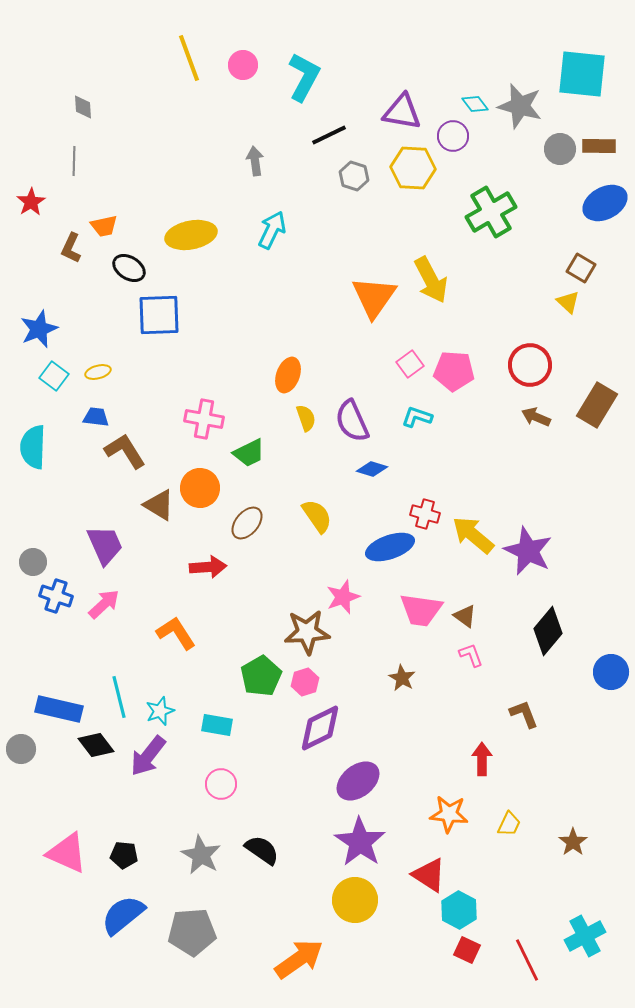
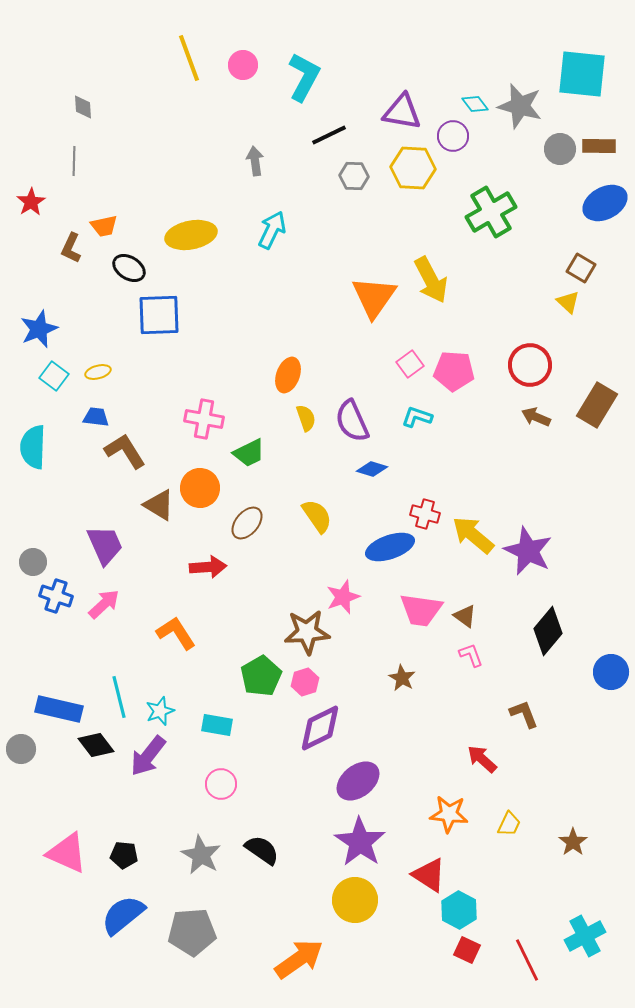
gray hexagon at (354, 176): rotated 16 degrees counterclockwise
red arrow at (482, 759): rotated 48 degrees counterclockwise
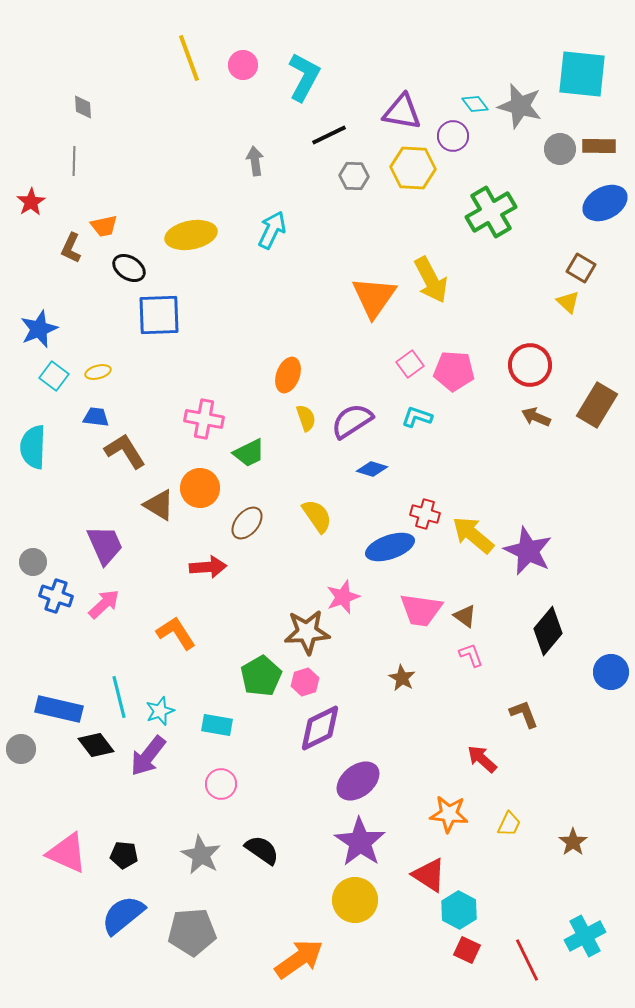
purple semicircle at (352, 421): rotated 81 degrees clockwise
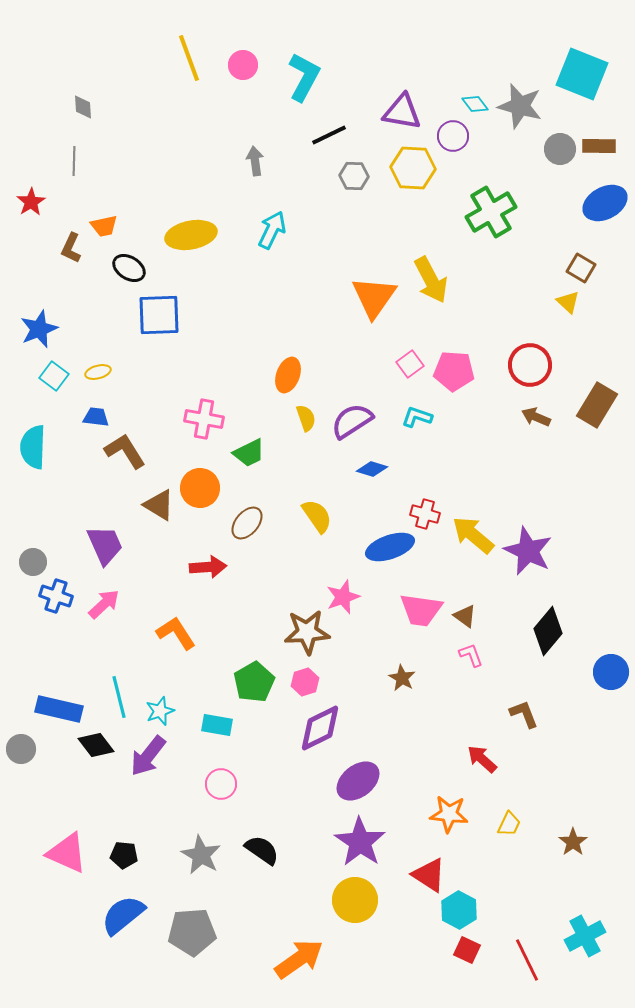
cyan square at (582, 74): rotated 16 degrees clockwise
green pentagon at (261, 676): moved 7 px left, 6 px down
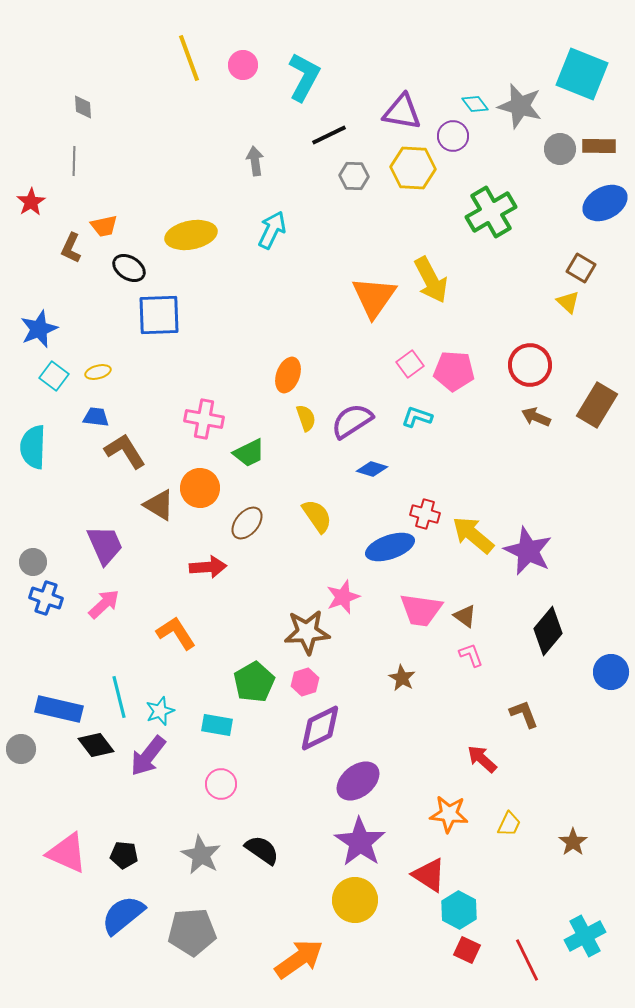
blue cross at (56, 596): moved 10 px left, 2 px down
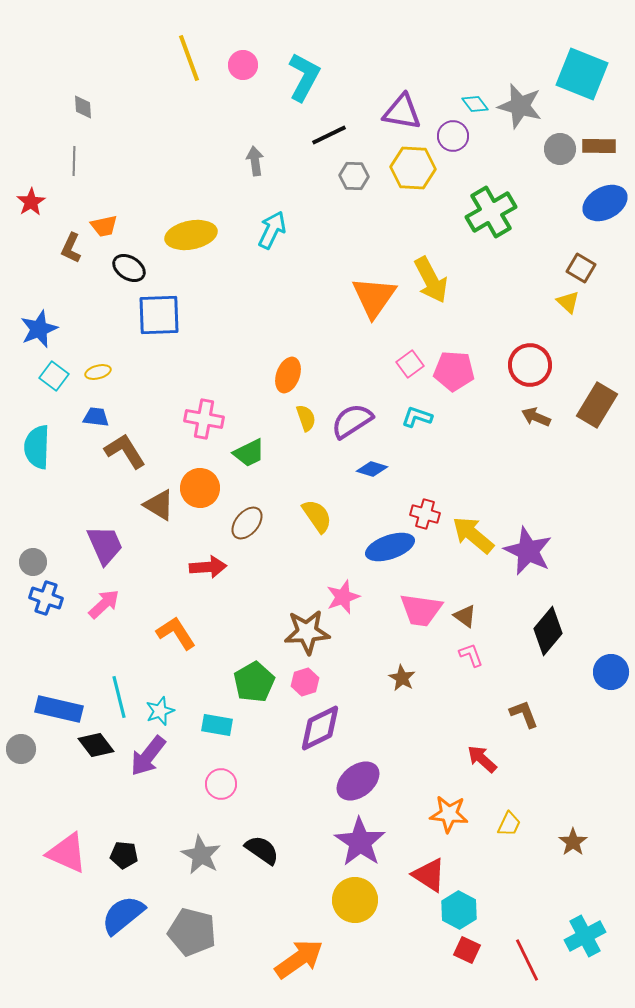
cyan semicircle at (33, 447): moved 4 px right
gray pentagon at (192, 932): rotated 18 degrees clockwise
